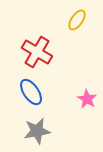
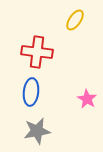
yellow ellipse: moved 2 px left
red cross: rotated 24 degrees counterclockwise
blue ellipse: rotated 40 degrees clockwise
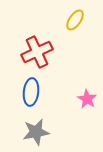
red cross: rotated 32 degrees counterclockwise
gray star: moved 1 px left, 1 px down
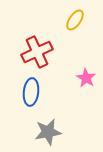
pink star: moved 1 px left, 21 px up
gray star: moved 12 px right
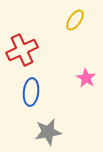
red cross: moved 15 px left, 2 px up
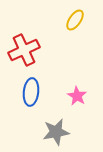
red cross: moved 2 px right
pink star: moved 9 px left, 18 px down
gray star: moved 8 px right
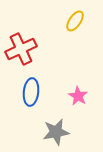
yellow ellipse: moved 1 px down
red cross: moved 3 px left, 1 px up
pink star: moved 1 px right
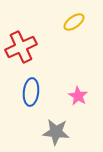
yellow ellipse: moved 1 px left, 1 px down; rotated 20 degrees clockwise
red cross: moved 2 px up
gray star: rotated 16 degrees clockwise
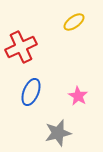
blue ellipse: rotated 16 degrees clockwise
gray star: moved 2 px right, 1 px down; rotated 20 degrees counterclockwise
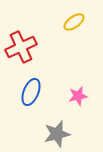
pink star: rotated 30 degrees clockwise
gray star: moved 1 px left, 1 px down
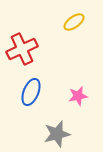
red cross: moved 1 px right, 2 px down
